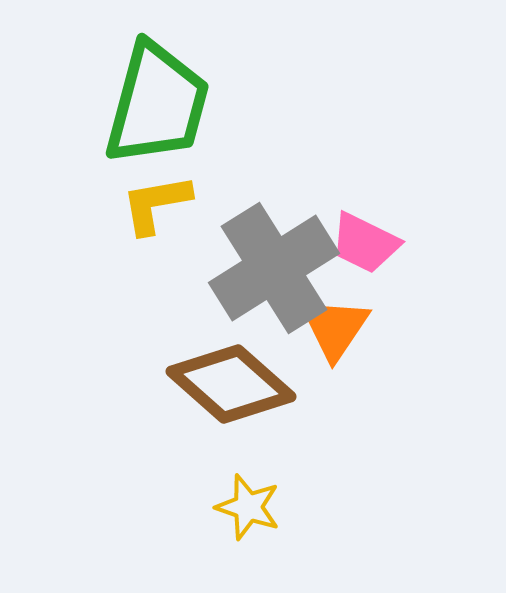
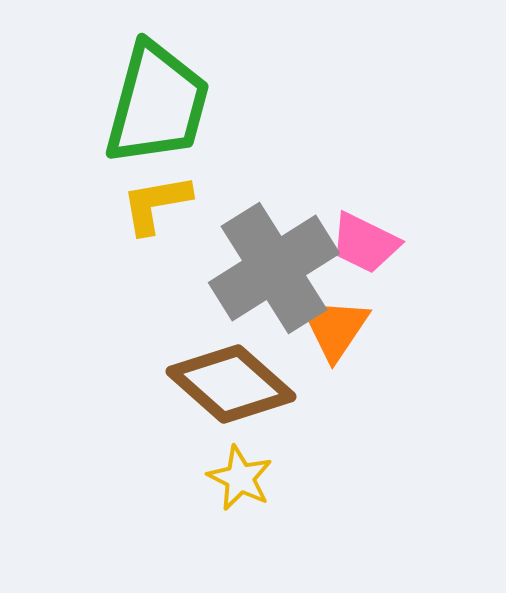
yellow star: moved 8 px left, 29 px up; rotated 8 degrees clockwise
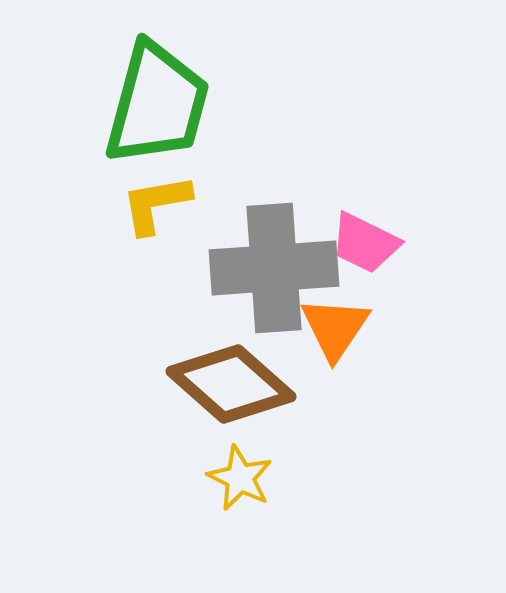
gray cross: rotated 28 degrees clockwise
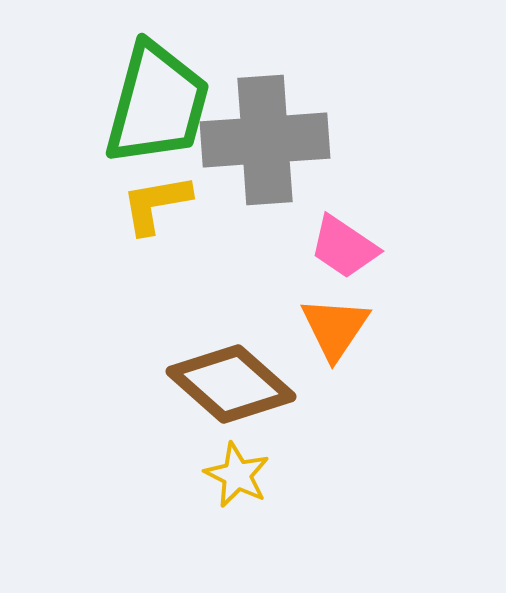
pink trapezoid: moved 21 px left, 4 px down; rotated 8 degrees clockwise
gray cross: moved 9 px left, 128 px up
yellow star: moved 3 px left, 3 px up
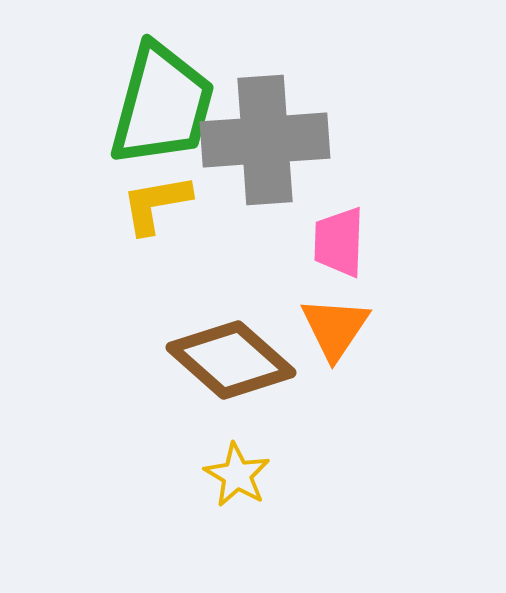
green trapezoid: moved 5 px right, 1 px down
pink trapezoid: moved 5 px left, 5 px up; rotated 58 degrees clockwise
brown diamond: moved 24 px up
yellow star: rotated 4 degrees clockwise
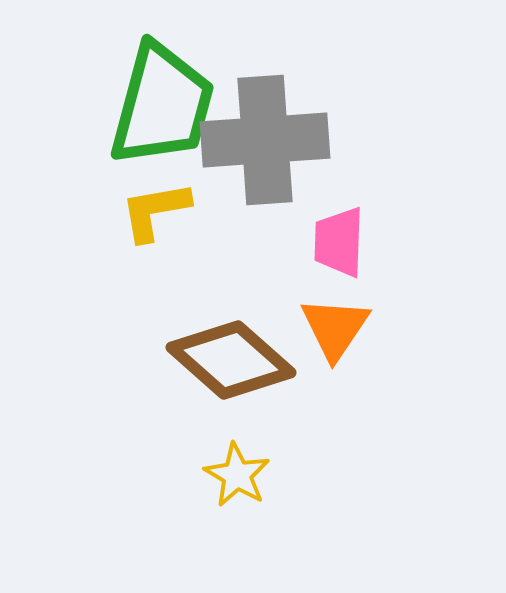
yellow L-shape: moved 1 px left, 7 px down
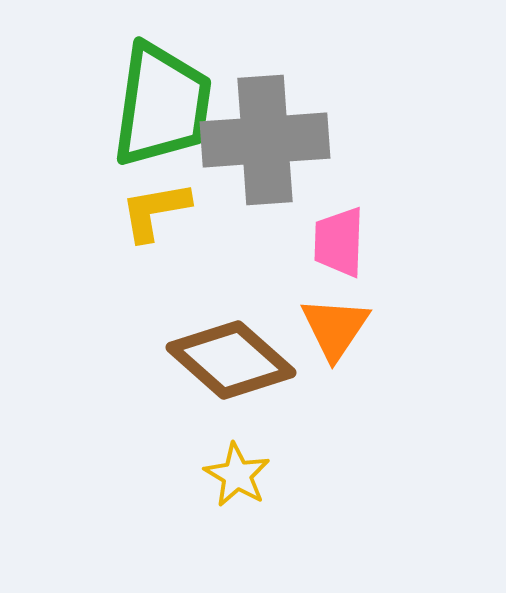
green trapezoid: rotated 7 degrees counterclockwise
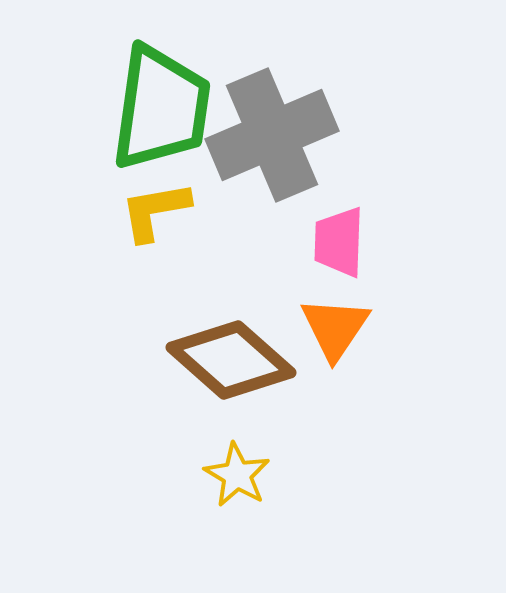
green trapezoid: moved 1 px left, 3 px down
gray cross: moved 7 px right, 5 px up; rotated 19 degrees counterclockwise
